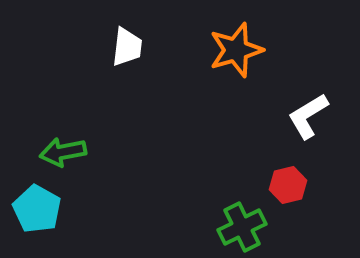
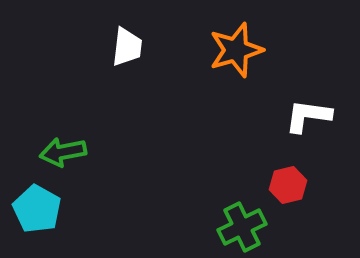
white L-shape: rotated 39 degrees clockwise
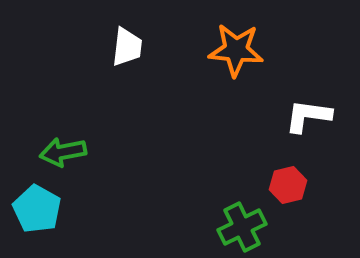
orange star: rotated 22 degrees clockwise
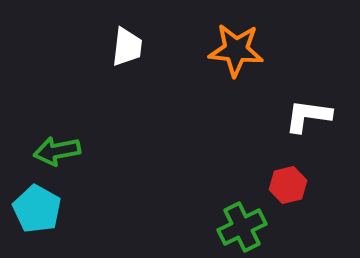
green arrow: moved 6 px left, 1 px up
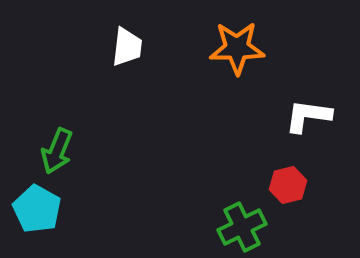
orange star: moved 1 px right, 2 px up; rotated 6 degrees counterclockwise
green arrow: rotated 57 degrees counterclockwise
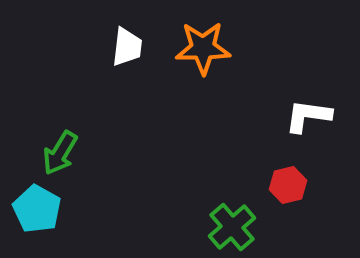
orange star: moved 34 px left
green arrow: moved 3 px right, 2 px down; rotated 9 degrees clockwise
green cross: moved 10 px left; rotated 15 degrees counterclockwise
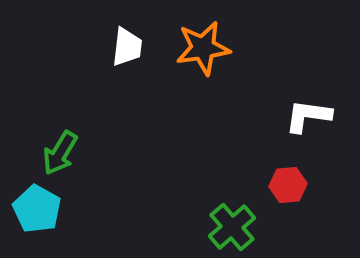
orange star: rotated 8 degrees counterclockwise
red hexagon: rotated 9 degrees clockwise
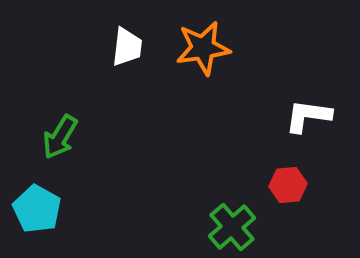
green arrow: moved 16 px up
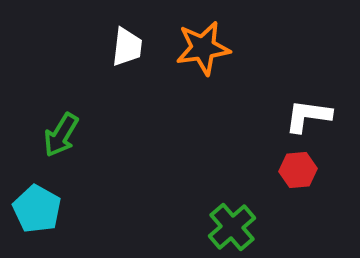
green arrow: moved 1 px right, 2 px up
red hexagon: moved 10 px right, 15 px up
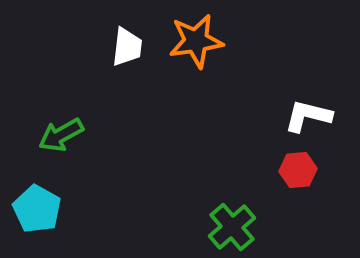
orange star: moved 7 px left, 7 px up
white L-shape: rotated 6 degrees clockwise
green arrow: rotated 30 degrees clockwise
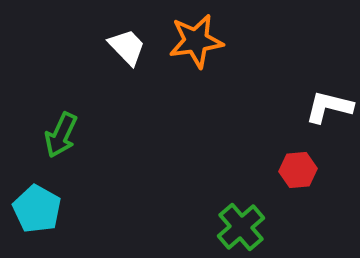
white trapezoid: rotated 51 degrees counterclockwise
white L-shape: moved 21 px right, 9 px up
green arrow: rotated 36 degrees counterclockwise
green cross: moved 9 px right
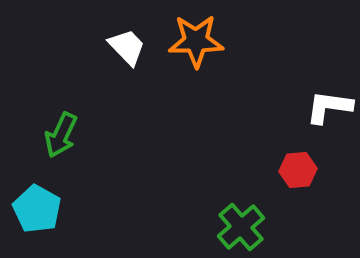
orange star: rotated 8 degrees clockwise
white L-shape: rotated 6 degrees counterclockwise
